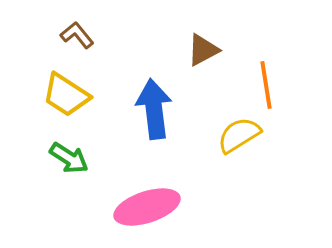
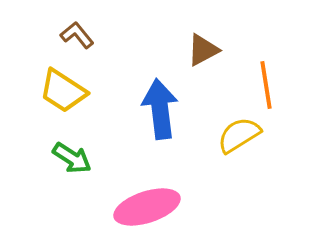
yellow trapezoid: moved 3 px left, 4 px up
blue arrow: moved 6 px right
green arrow: moved 3 px right
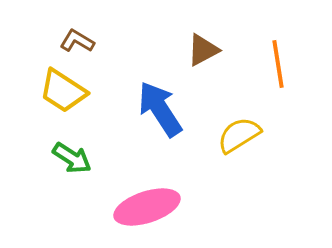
brown L-shape: moved 6 px down; rotated 20 degrees counterclockwise
orange line: moved 12 px right, 21 px up
blue arrow: rotated 26 degrees counterclockwise
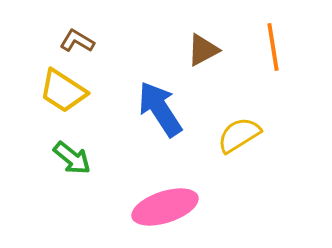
orange line: moved 5 px left, 17 px up
green arrow: rotated 6 degrees clockwise
pink ellipse: moved 18 px right
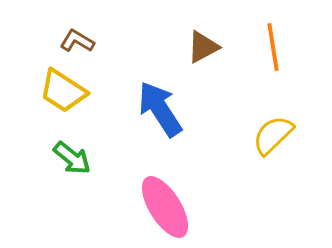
brown triangle: moved 3 px up
yellow semicircle: moved 34 px right; rotated 12 degrees counterclockwise
pink ellipse: rotated 76 degrees clockwise
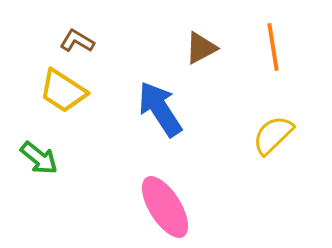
brown triangle: moved 2 px left, 1 px down
green arrow: moved 33 px left
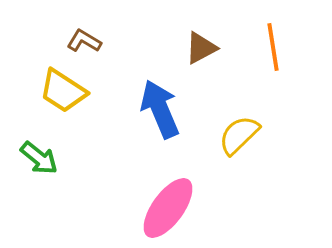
brown L-shape: moved 7 px right
blue arrow: rotated 10 degrees clockwise
yellow semicircle: moved 34 px left
pink ellipse: moved 3 px right, 1 px down; rotated 68 degrees clockwise
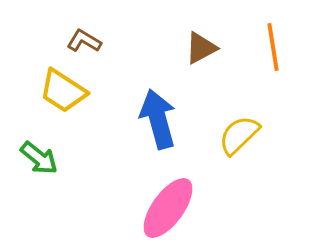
blue arrow: moved 2 px left, 10 px down; rotated 8 degrees clockwise
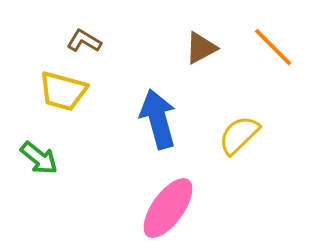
orange line: rotated 36 degrees counterclockwise
yellow trapezoid: rotated 18 degrees counterclockwise
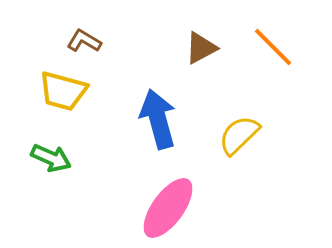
green arrow: moved 12 px right; rotated 15 degrees counterclockwise
